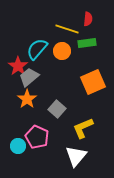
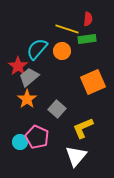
green rectangle: moved 4 px up
cyan circle: moved 2 px right, 4 px up
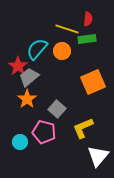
pink pentagon: moved 7 px right, 5 px up; rotated 10 degrees counterclockwise
white triangle: moved 22 px right
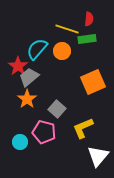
red semicircle: moved 1 px right
